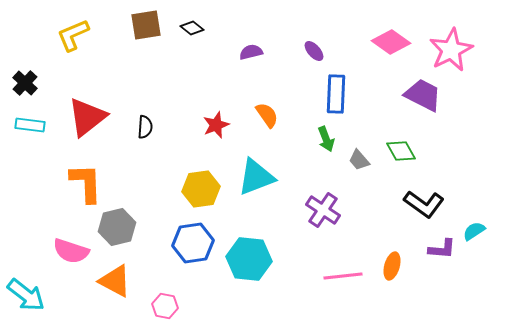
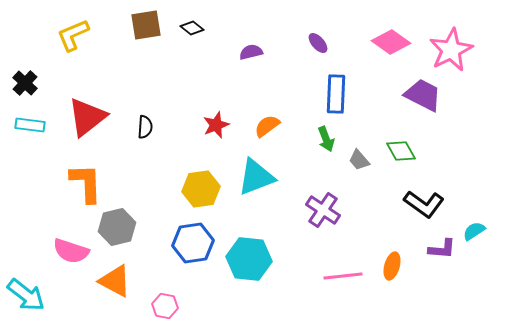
purple ellipse: moved 4 px right, 8 px up
orange semicircle: moved 11 px down; rotated 92 degrees counterclockwise
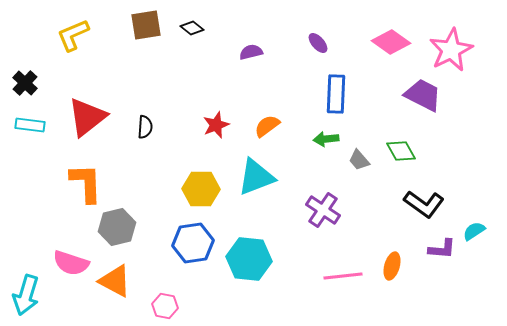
green arrow: rotated 105 degrees clockwise
yellow hexagon: rotated 9 degrees clockwise
pink semicircle: moved 12 px down
cyan arrow: rotated 69 degrees clockwise
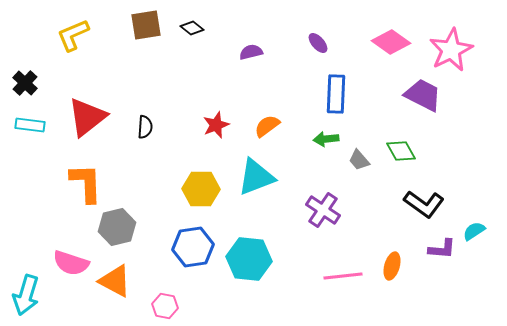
blue hexagon: moved 4 px down
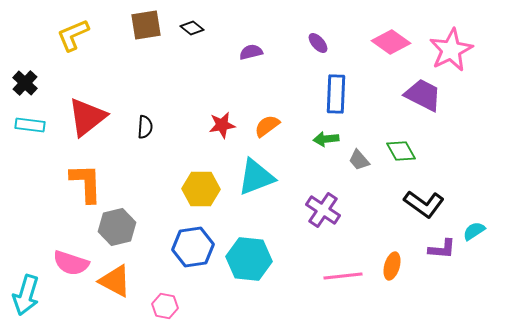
red star: moved 6 px right; rotated 12 degrees clockwise
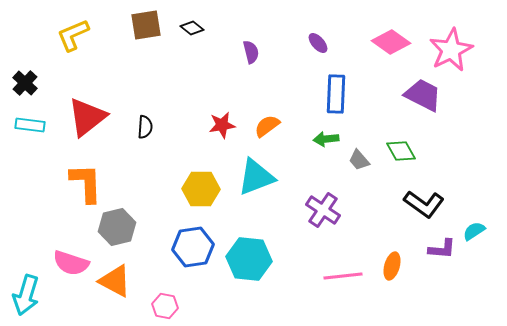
purple semicircle: rotated 90 degrees clockwise
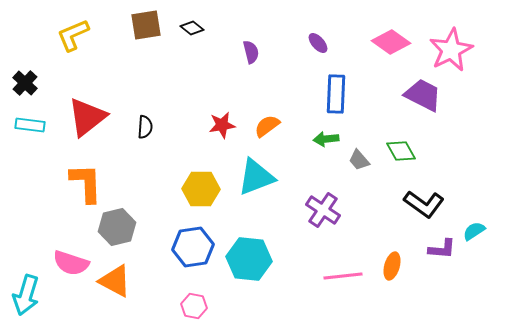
pink hexagon: moved 29 px right
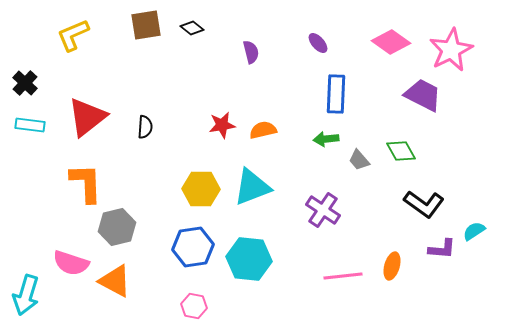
orange semicircle: moved 4 px left, 4 px down; rotated 24 degrees clockwise
cyan triangle: moved 4 px left, 10 px down
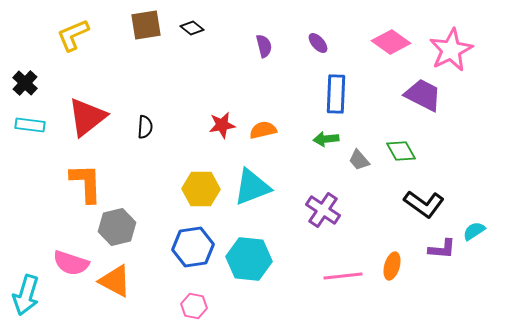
purple semicircle: moved 13 px right, 6 px up
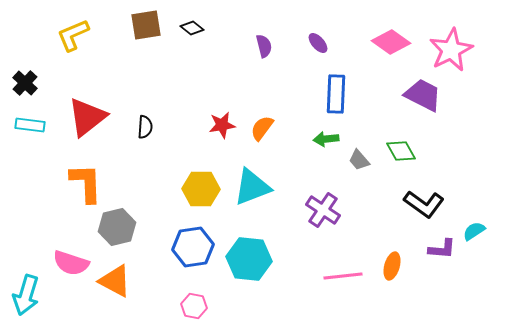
orange semicircle: moved 1 px left, 2 px up; rotated 40 degrees counterclockwise
